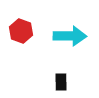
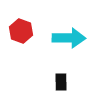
cyan arrow: moved 1 px left, 2 px down
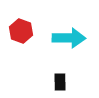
black rectangle: moved 1 px left
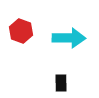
black rectangle: moved 1 px right, 1 px down
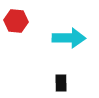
red hexagon: moved 5 px left, 10 px up; rotated 15 degrees counterclockwise
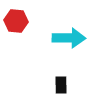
black rectangle: moved 2 px down
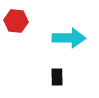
black rectangle: moved 4 px left, 8 px up
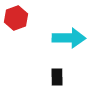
red hexagon: moved 3 px up; rotated 25 degrees counterclockwise
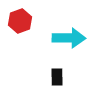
red hexagon: moved 4 px right, 3 px down
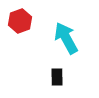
cyan arrow: moved 3 px left; rotated 120 degrees counterclockwise
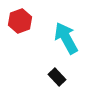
black rectangle: rotated 42 degrees counterclockwise
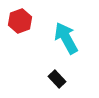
black rectangle: moved 2 px down
